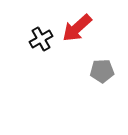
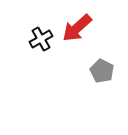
gray pentagon: rotated 30 degrees clockwise
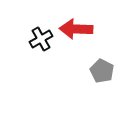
red arrow: moved 1 px left, 1 px down; rotated 44 degrees clockwise
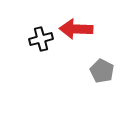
black cross: rotated 15 degrees clockwise
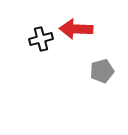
gray pentagon: rotated 30 degrees clockwise
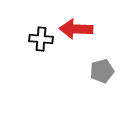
black cross: rotated 20 degrees clockwise
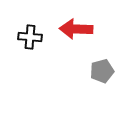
black cross: moved 11 px left, 2 px up
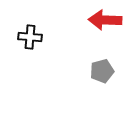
red arrow: moved 29 px right, 9 px up
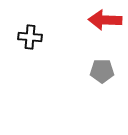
gray pentagon: rotated 15 degrees clockwise
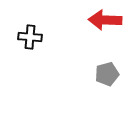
gray pentagon: moved 5 px right, 3 px down; rotated 15 degrees counterclockwise
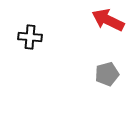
red arrow: moved 3 px right; rotated 24 degrees clockwise
